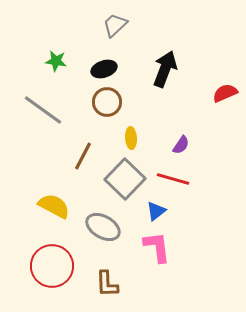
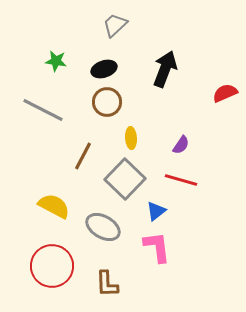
gray line: rotated 9 degrees counterclockwise
red line: moved 8 px right, 1 px down
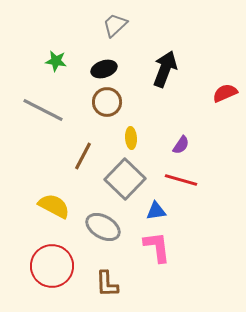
blue triangle: rotated 30 degrees clockwise
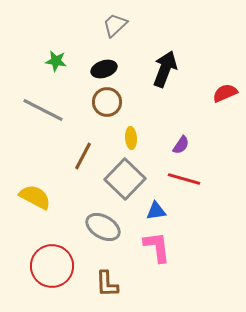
red line: moved 3 px right, 1 px up
yellow semicircle: moved 19 px left, 9 px up
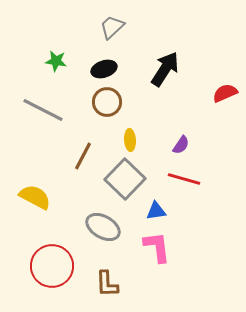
gray trapezoid: moved 3 px left, 2 px down
black arrow: rotated 12 degrees clockwise
yellow ellipse: moved 1 px left, 2 px down
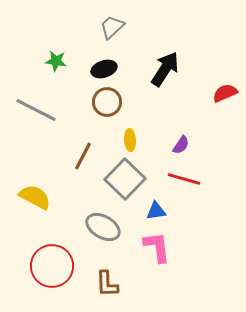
gray line: moved 7 px left
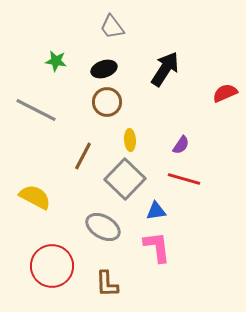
gray trapezoid: rotated 84 degrees counterclockwise
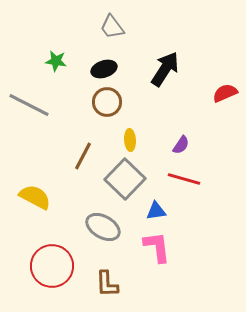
gray line: moved 7 px left, 5 px up
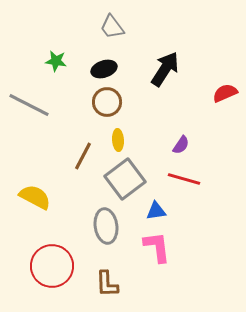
yellow ellipse: moved 12 px left
gray square: rotated 9 degrees clockwise
gray ellipse: moved 3 px right, 1 px up; rotated 52 degrees clockwise
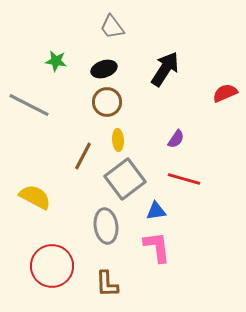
purple semicircle: moved 5 px left, 6 px up
